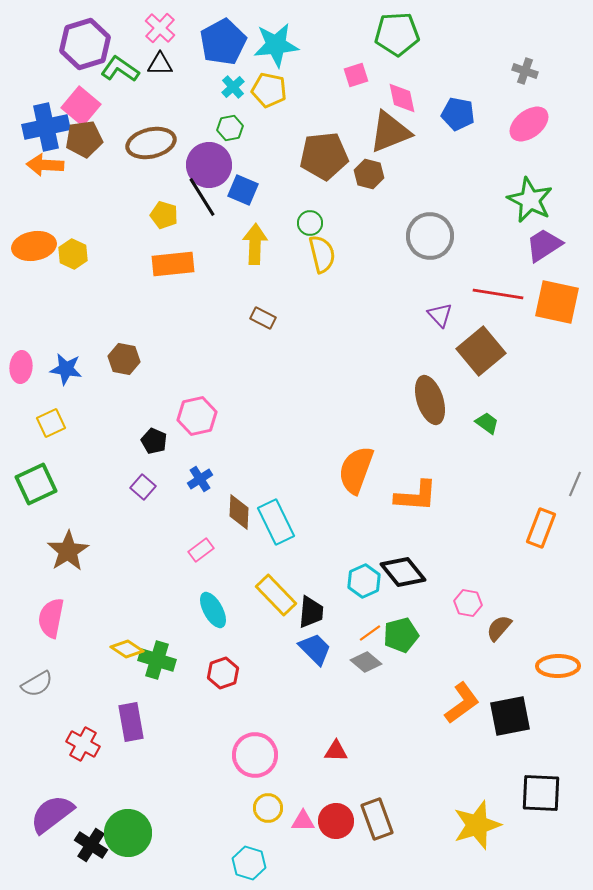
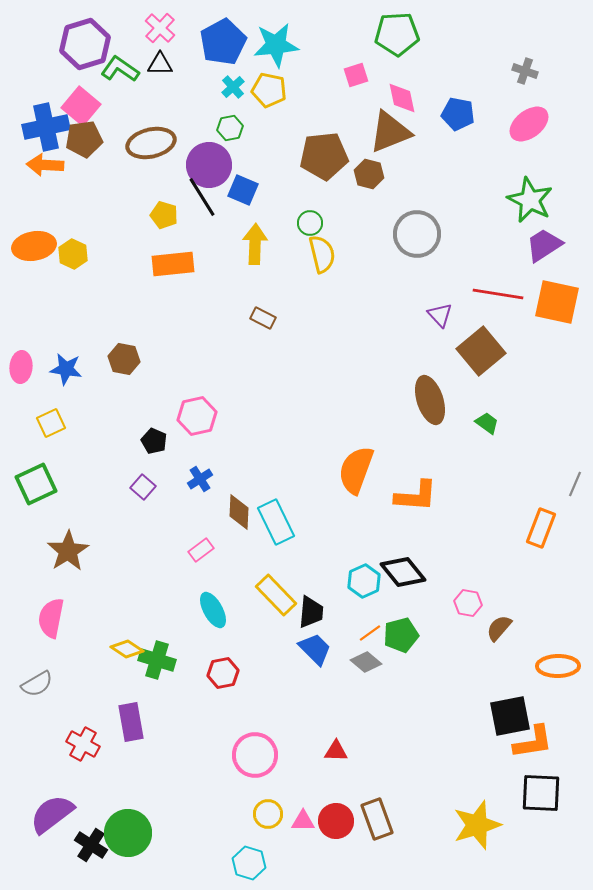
gray circle at (430, 236): moved 13 px left, 2 px up
red hexagon at (223, 673): rotated 8 degrees clockwise
orange L-shape at (462, 703): moved 71 px right, 39 px down; rotated 27 degrees clockwise
yellow circle at (268, 808): moved 6 px down
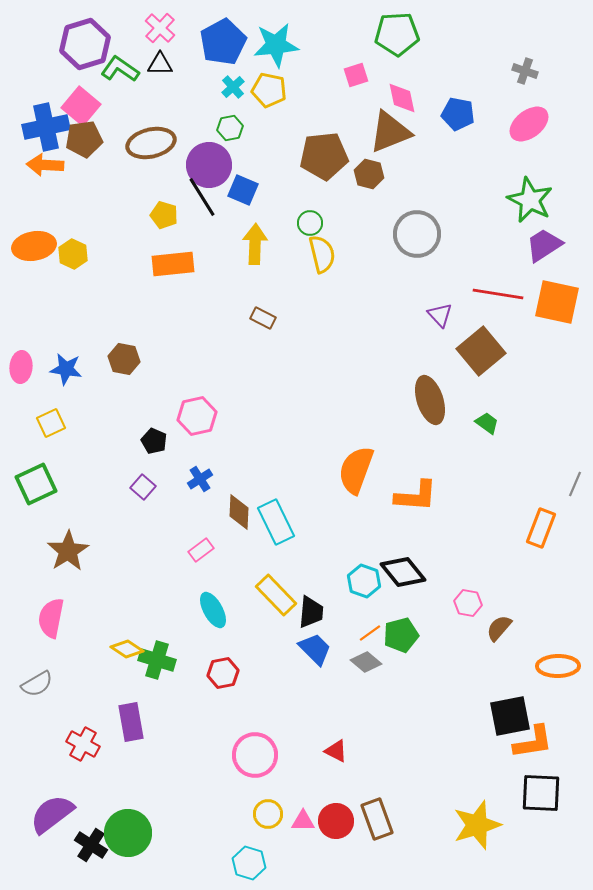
cyan hexagon at (364, 581): rotated 16 degrees counterclockwise
red triangle at (336, 751): rotated 25 degrees clockwise
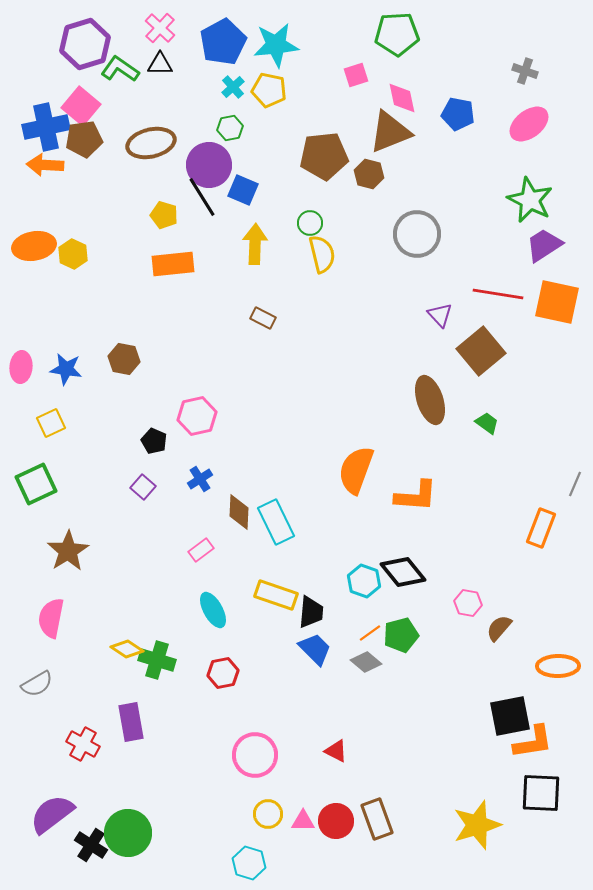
yellow rectangle at (276, 595): rotated 27 degrees counterclockwise
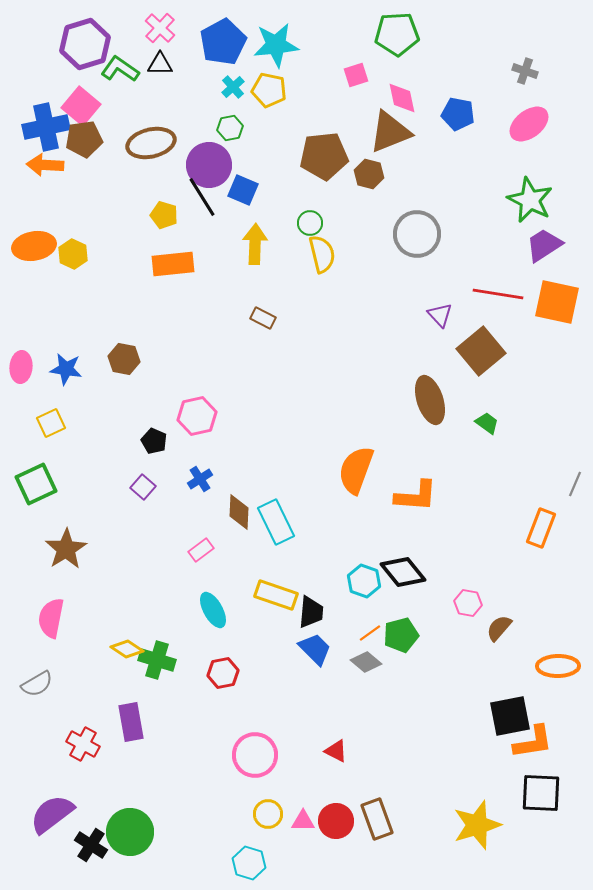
brown star at (68, 551): moved 2 px left, 2 px up
green circle at (128, 833): moved 2 px right, 1 px up
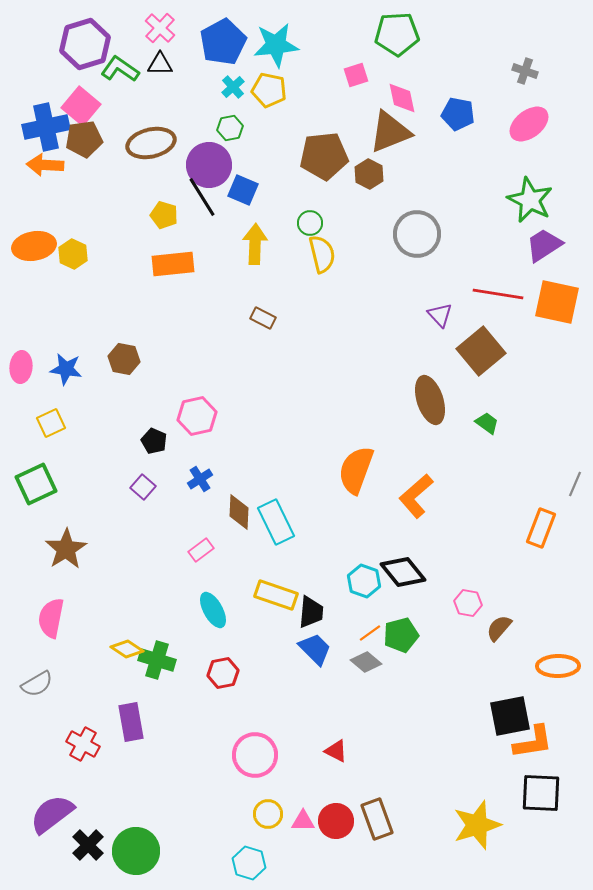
brown hexagon at (369, 174): rotated 12 degrees clockwise
orange L-shape at (416, 496): rotated 135 degrees clockwise
green circle at (130, 832): moved 6 px right, 19 px down
black cross at (91, 845): moved 3 px left; rotated 12 degrees clockwise
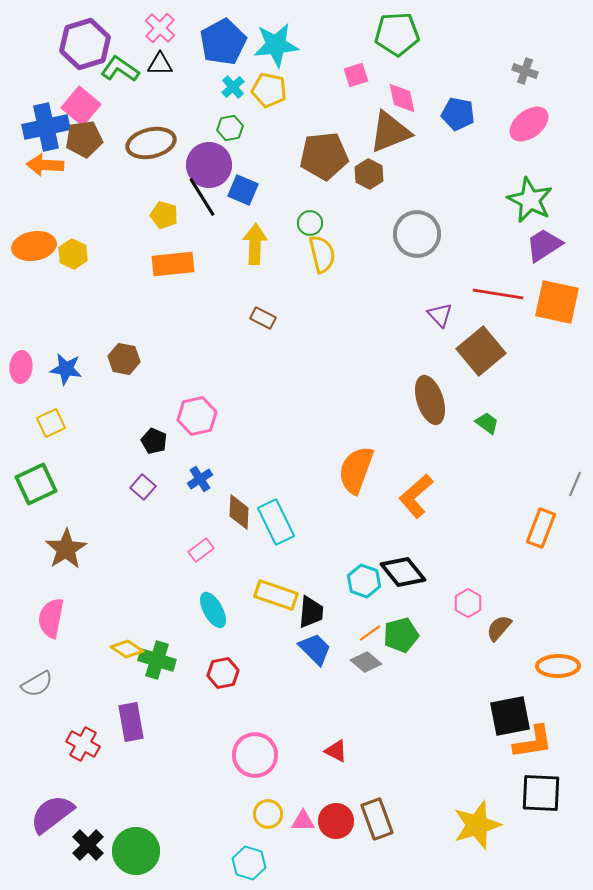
pink hexagon at (468, 603): rotated 20 degrees clockwise
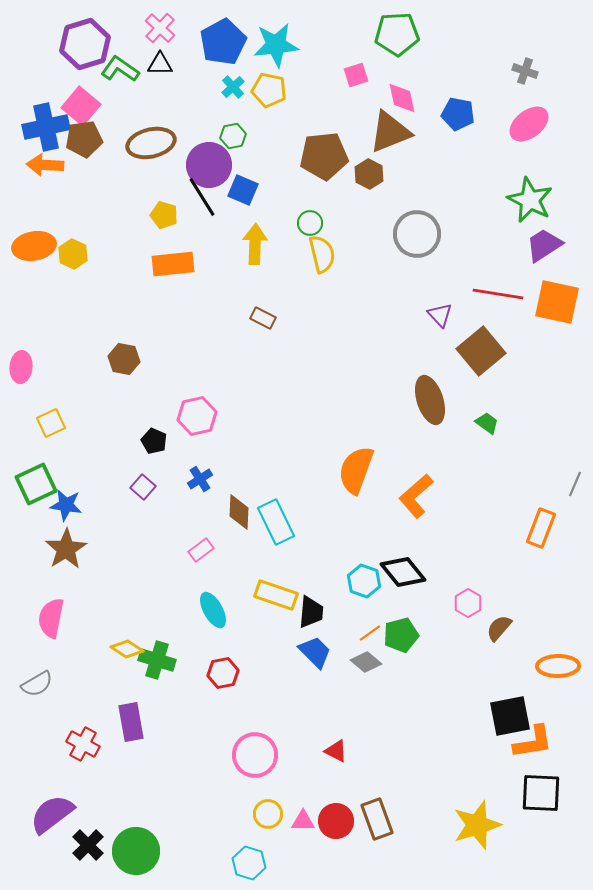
green hexagon at (230, 128): moved 3 px right, 8 px down
blue star at (66, 369): moved 136 px down
blue trapezoid at (315, 649): moved 3 px down
